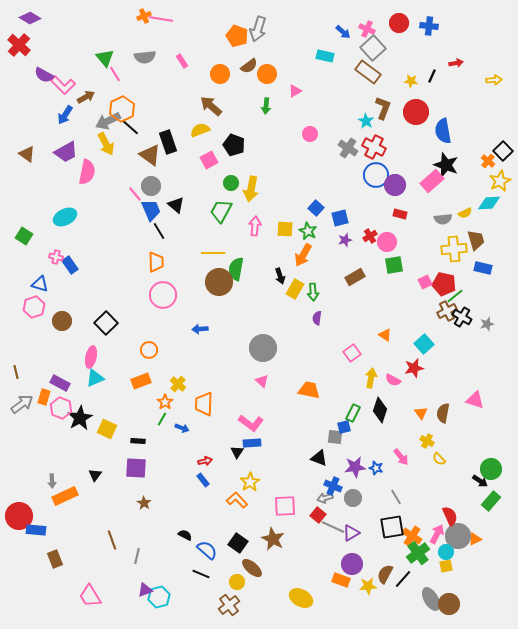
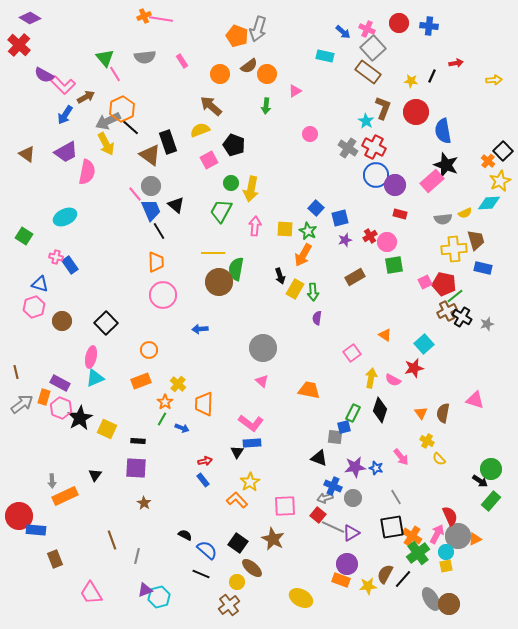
purple circle at (352, 564): moved 5 px left
pink trapezoid at (90, 596): moved 1 px right, 3 px up
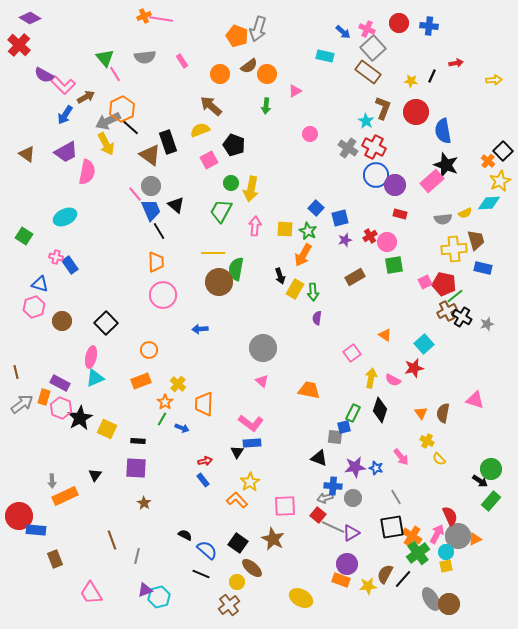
blue cross at (333, 486): rotated 18 degrees counterclockwise
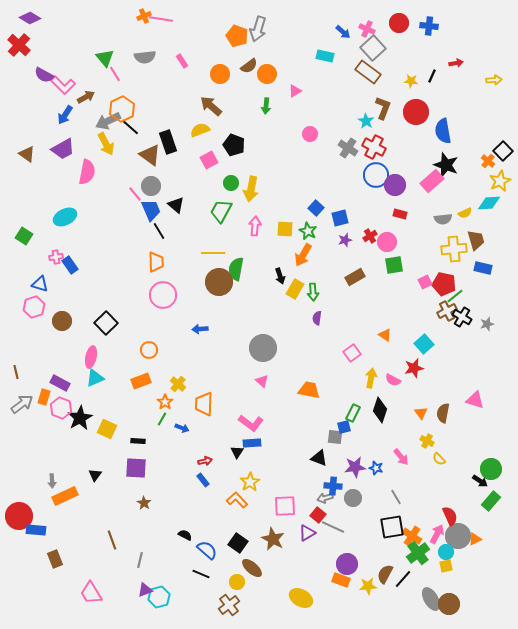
purple trapezoid at (66, 152): moved 3 px left, 3 px up
pink cross at (56, 257): rotated 24 degrees counterclockwise
purple triangle at (351, 533): moved 44 px left
gray line at (137, 556): moved 3 px right, 4 px down
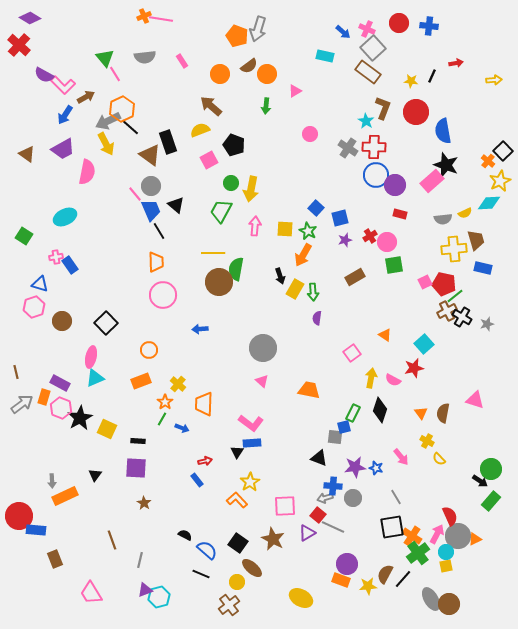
red cross at (374, 147): rotated 25 degrees counterclockwise
blue rectangle at (203, 480): moved 6 px left
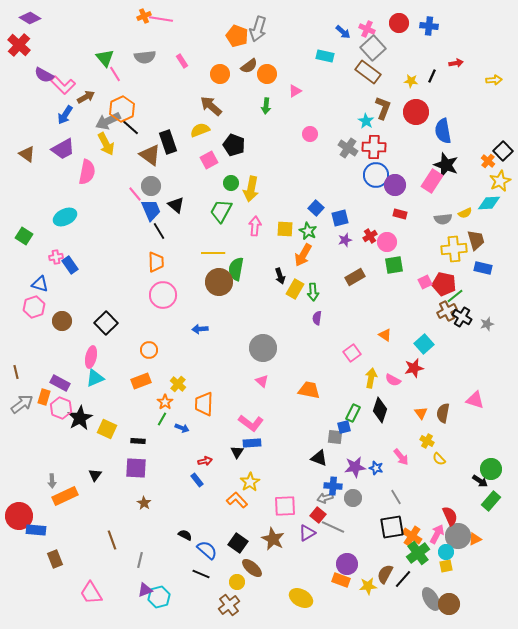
pink rectangle at (432, 181): rotated 15 degrees counterclockwise
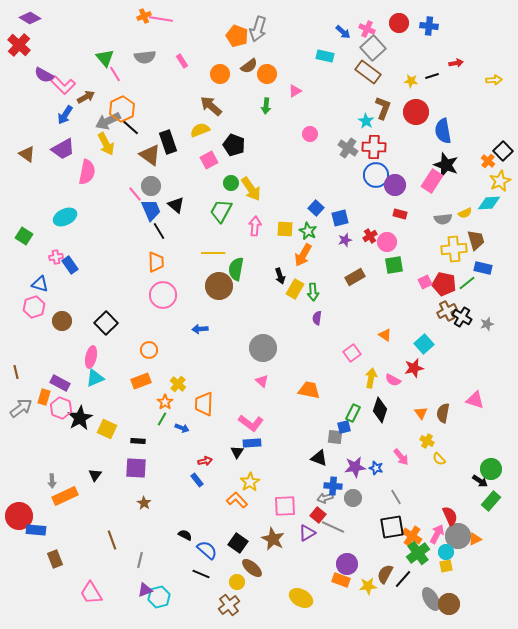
black line at (432, 76): rotated 48 degrees clockwise
yellow arrow at (251, 189): rotated 45 degrees counterclockwise
brown circle at (219, 282): moved 4 px down
green line at (455, 296): moved 12 px right, 13 px up
gray arrow at (22, 404): moved 1 px left, 4 px down
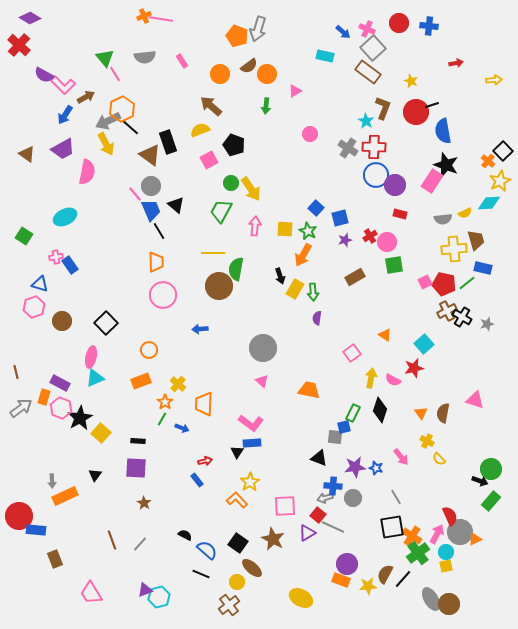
black line at (432, 76): moved 29 px down
yellow star at (411, 81): rotated 16 degrees clockwise
yellow square at (107, 429): moved 6 px left, 4 px down; rotated 18 degrees clockwise
black arrow at (480, 481): rotated 14 degrees counterclockwise
gray circle at (458, 536): moved 2 px right, 4 px up
gray line at (140, 560): moved 16 px up; rotated 28 degrees clockwise
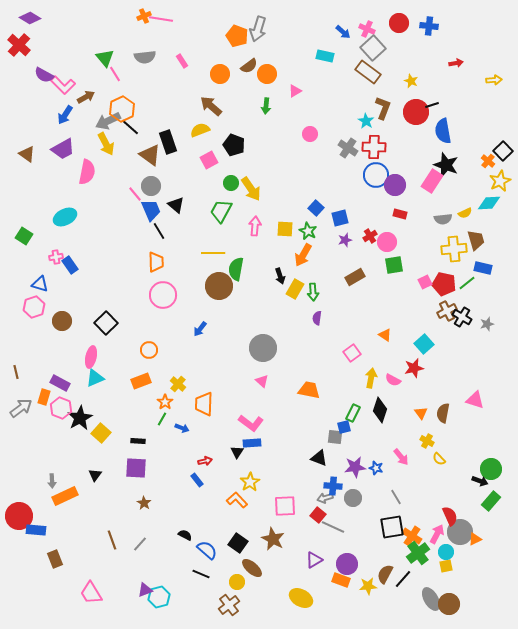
blue arrow at (200, 329): rotated 49 degrees counterclockwise
purple triangle at (307, 533): moved 7 px right, 27 px down
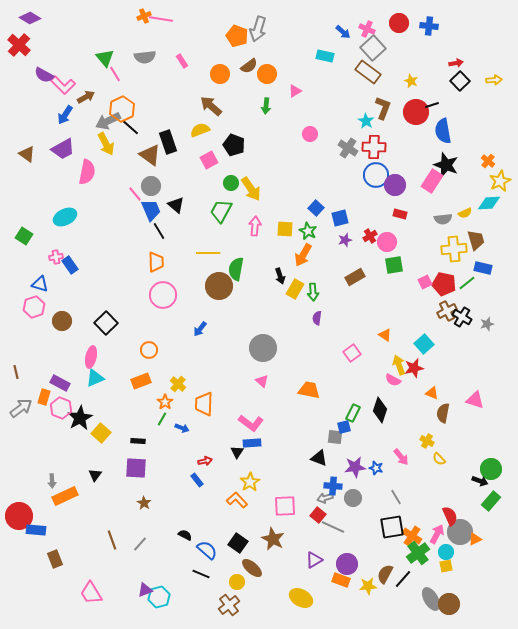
black square at (503, 151): moved 43 px left, 70 px up
yellow line at (213, 253): moved 5 px left
yellow arrow at (371, 378): moved 28 px right, 13 px up; rotated 30 degrees counterclockwise
orange triangle at (421, 413): moved 11 px right, 20 px up; rotated 32 degrees counterclockwise
